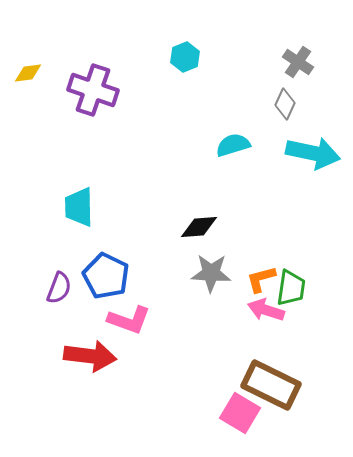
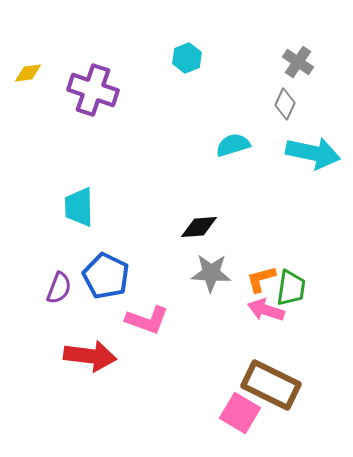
cyan hexagon: moved 2 px right, 1 px down
pink L-shape: moved 18 px right
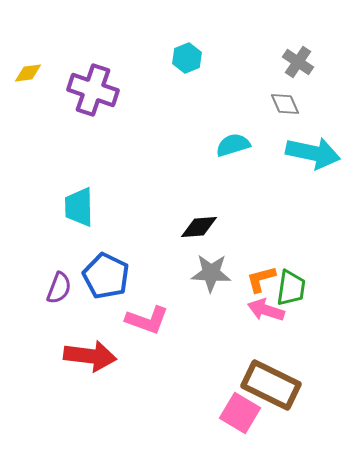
gray diamond: rotated 48 degrees counterclockwise
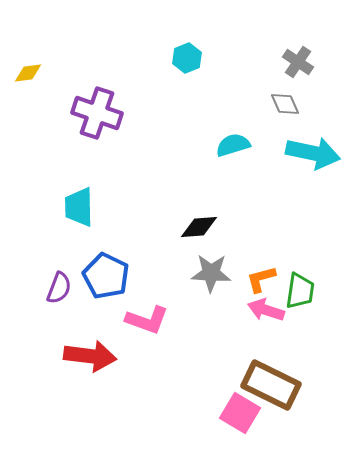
purple cross: moved 4 px right, 23 px down
green trapezoid: moved 9 px right, 3 px down
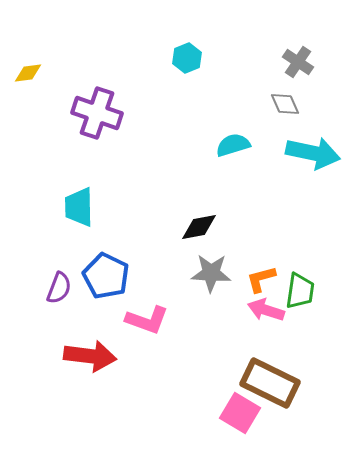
black diamond: rotated 6 degrees counterclockwise
brown rectangle: moved 1 px left, 2 px up
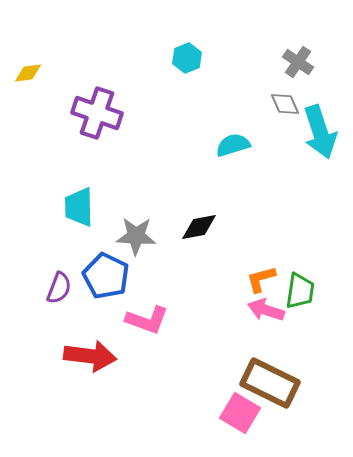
cyan arrow: moved 7 px right, 21 px up; rotated 60 degrees clockwise
gray star: moved 75 px left, 37 px up
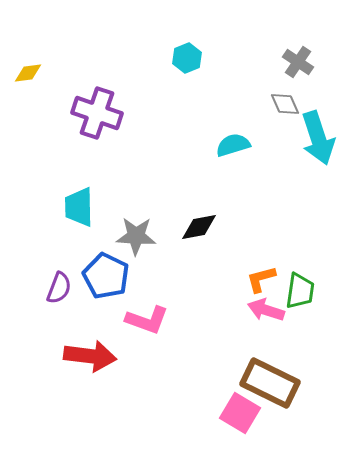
cyan arrow: moved 2 px left, 6 px down
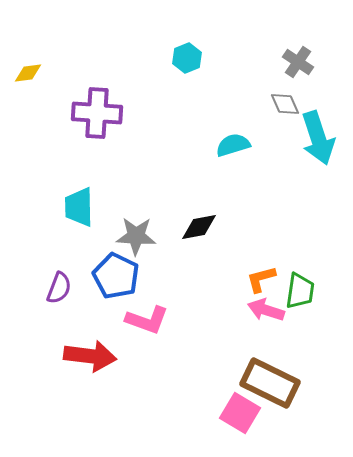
purple cross: rotated 15 degrees counterclockwise
blue pentagon: moved 10 px right
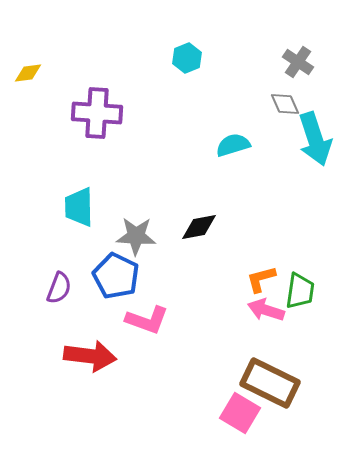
cyan arrow: moved 3 px left, 1 px down
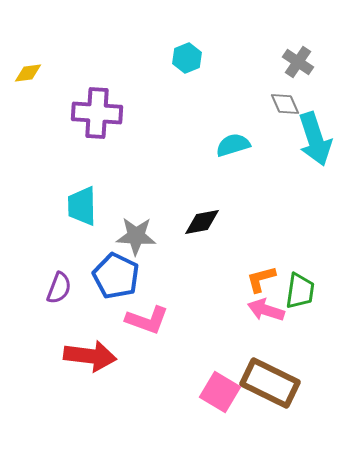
cyan trapezoid: moved 3 px right, 1 px up
black diamond: moved 3 px right, 5 px up
pink square: moved 20 px left, 21 px up
